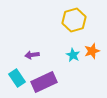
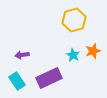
orange star: moved 1 px right
purple arrow: moved 10 px left
cyan rectangle: moved 3 px down
purple rectangle: moved 5 px right, 4 px up
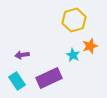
orange star: moved 3 px left, 5 px up
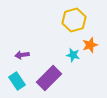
orange star: moved 1 px up
cyan star: rotated 16 degrees counterclockwise
purple rectangle: rotated 20 degrees counterclockwise
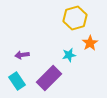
yellow hexagon: moved 1 px right, 2 px up
orange star: moved 2 px up; rotated 14 degrees counterclockwise
cyan star: moved 4 px left; rotated 24 degrees counterclockwise
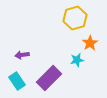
cyan star: moved 8 px right, 5 px down
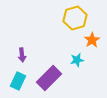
orange star: moved 2 px right, 3 px up
purple arrow: rotated 88 degrees counterclockwise
cyan rectangle: moved 1 px right; rotated 60 degrees clockwise
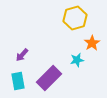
orange star: moved 3 px down
purple arrow: rotated 48 degrees clockwise
cyan rectangle: rotated 36 degrees counterclockwise
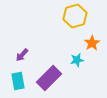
yellow hexagon: moved 2 px up
